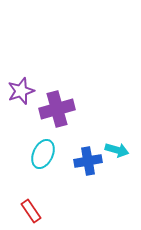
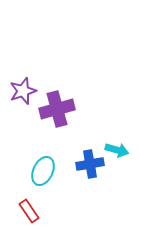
purple star: moved 2 px right
cyan ellipse: moved 17 px down
blue cross: moved 2 px right, 3 px down
red rectangle: moved 2 px left
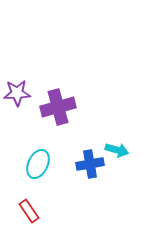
purple star: moved 6 px left, 2 px down; rotated 16 degrees clockwise
purple cross: moved 1 px right, 2 px up
cyan ellipse: moved 5 px left, 7 px up
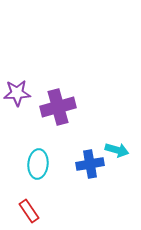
cyan ellipse: rotated 20 degrees counterclockwise
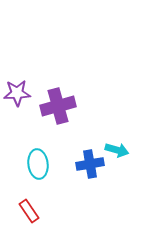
purple cross: moved 1 px up
cyan ellipse: rotated 12 degrees counterclockwise
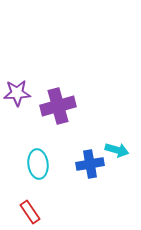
red rectangle: moved 1 px right, 1 px down
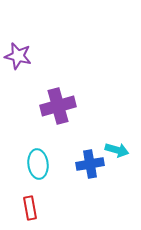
purple star: moved 1 px right, 37 px up; rotated 16 degrees clockwise
red rectangle: moved 4 px up; rotated 25 degrees clockwise
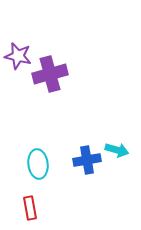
purple cross: moved 8 px left, 32 px up
blue cross: moved 3 px left, 4 px up
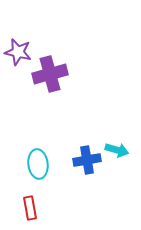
purple star: moved 4 px up
